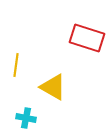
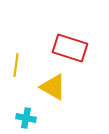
red rectangle: moved 17 px left, 10 px down
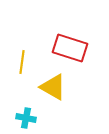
yellow line: moved 6 px right, 3 px up
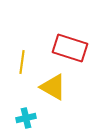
cyan cross: rotated 24 degrees counterclockwise
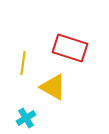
yellow line: moved 1 px right, 1 px down
cyan cross: rotated 18 degrees counterclockwise
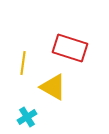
cyan cross: moved 1 px right, 1 px up
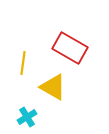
red rectangle: rotated 12 degrees clockwise
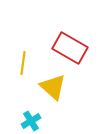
yellow triangle: rotated 12 degrees clockwise
cyan cross: moved 4 px right, 4 px down
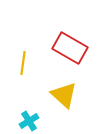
yellow triangle: moved 11 px right, 8 px down
cyan cross: moved 2 px left
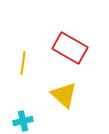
cyan cross: moved 6 px left; rotated 18 degrees clockwise
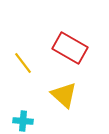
yellow line: rotated 45 degrees counterclockwise
cyan cross: rotated 18 degrees clockwise
